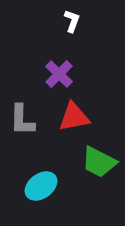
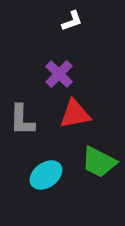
white L-shape: rotated 50 degrees clockwise
red triangle: moved 1 px right, 3 px up
cyan ellipse: moved 5 px right, 11 px up
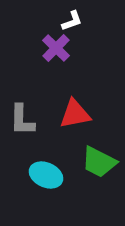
purple cross: moved 3 px left, 26 px up
cyan ellipse: rotated 60 degrees clockwise
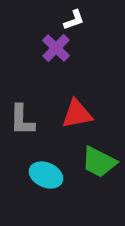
white L-shape: moved 2 px right, 1 px up
red triangle: moved 2 px right
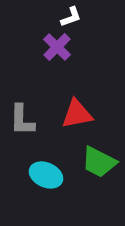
white L-shape: moved 3 px left, 3 px up
purple cross: moved 1 px right, 1 px up
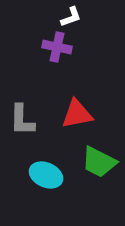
purple cross: rotated 32 degrees counterclockwise
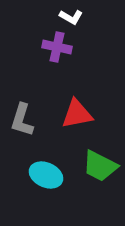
white L-shape: rotated 50 degrees clockwise
gray L-shape: rotated 16 degrees clockwise
green trapezoid: moved 1 px right, 4 px down
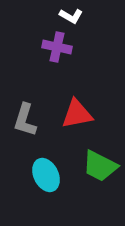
white L-shape: moved 1 px up
gray L-shape: moved 3 px right
cyan ellipse: rotated 40 degrees clockwise
